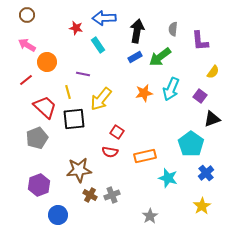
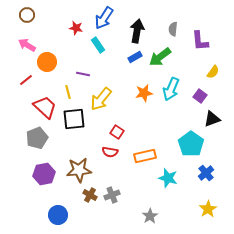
blue arrow: rotated 55 degrees counterclockwise
purple hexagon: moved 5 px right, 11 px up; rotated 10 degrees clockwise
yellow star: moved 6 px right, 3 px down
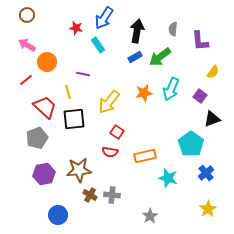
yellow arrow: moved 8 px right, 3 px down
gray cross: rotated 28 degrees clockwise
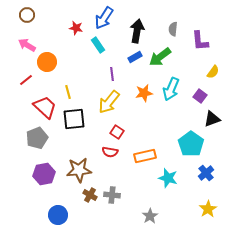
purple line: moved 29 px right; rotated 72 degrees clockwise
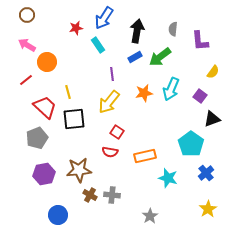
red star: rotated 24 degrees counterclockwise
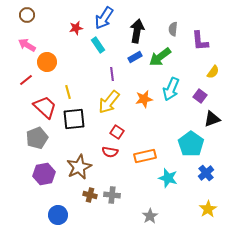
orange star: moved 6 px down
brown star: moved 3 px up; rotated 20 degrees counterclockwise
brown cross: rotated 16 degrees counterclockwise
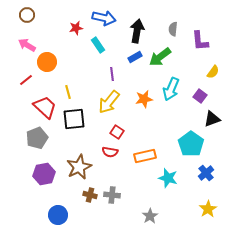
blue arrow: rotated 110 degrees counterclockwise
